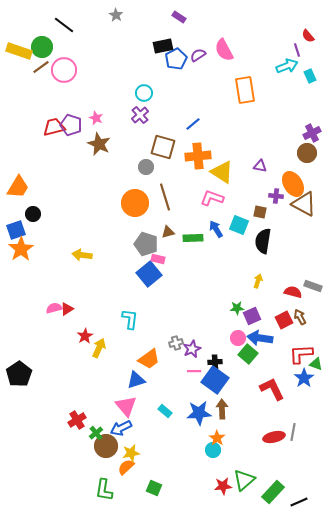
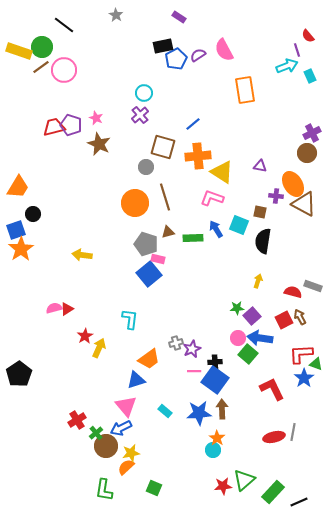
purple square at (252, 316): rotated 18 degrees counterclockwise
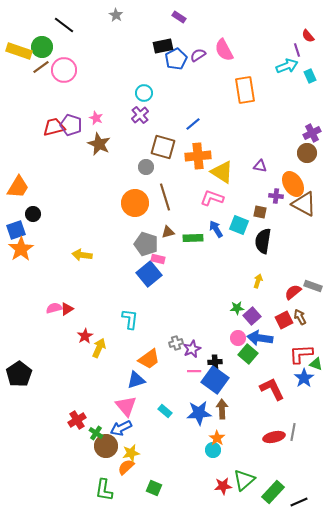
red semicircle at (293, 292): rotated 54 degrees counterclockwise
green cross at (96, 433): rotated 16 degrees counterclockwise
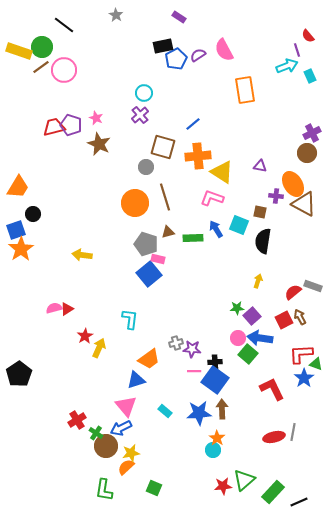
purple star at (192, 349): rotated 30 degrees clockwise
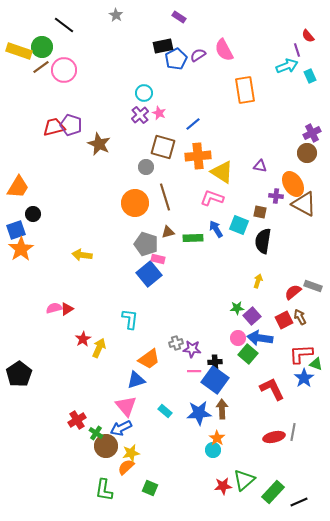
pink star at (96, 118): moved 63 px right, 5 px up
red star at (85, 336): moved 2 px left, 3 px down
green square at (154, 488): moved 4 px left
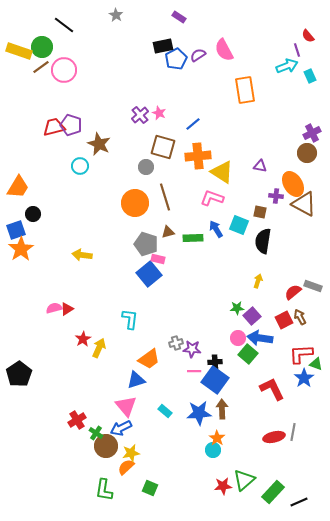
cyan circle at (144, 93): moved 64 px left, 73 px down
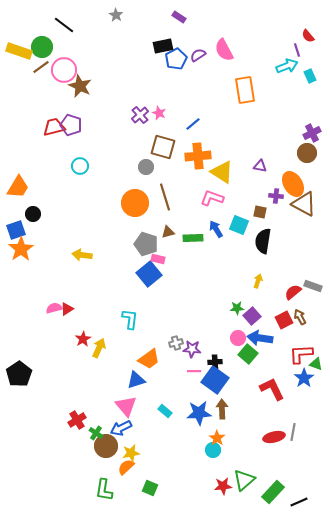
brown star at (99, 144): moved 19 px left, 58 px up
